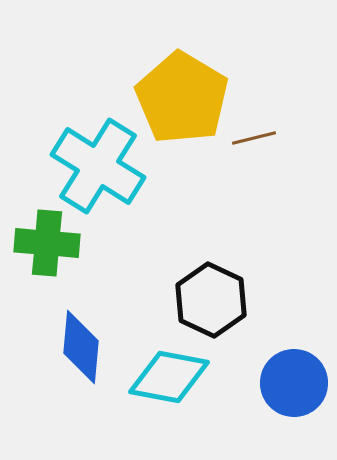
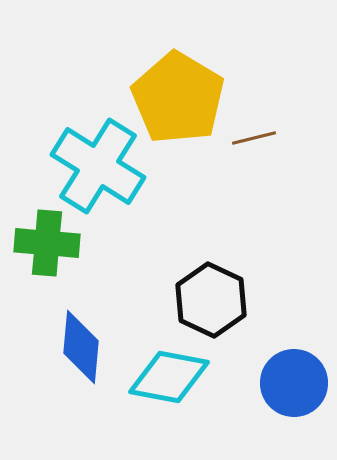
yellow pentagon: moved 4 px left
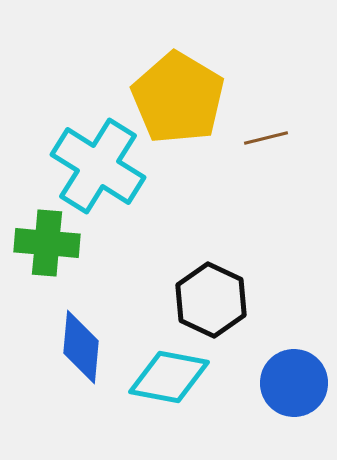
brown line: moved 12 px right
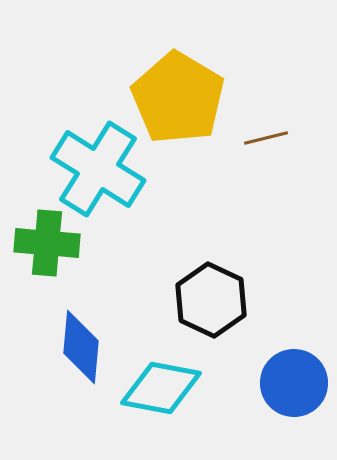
cyan cross: moved 3 px down
cyan diamond: moved 8 px left, 11 px down
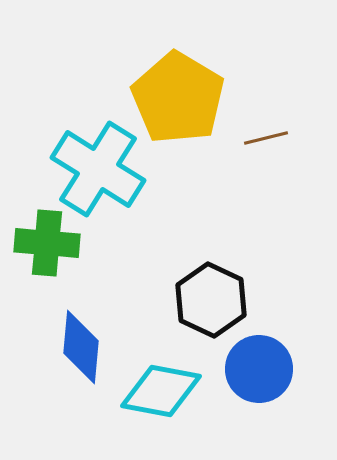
blue circle: moved 35 px left, 14 px up
cyan diamond: moved 3 px down
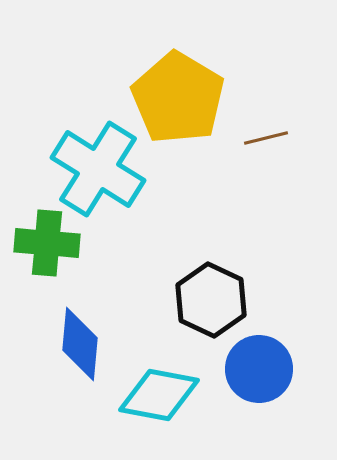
blue diamond: moved 1 px left, 3 px up
cyan diamond: moved 2 px left, 4 px down
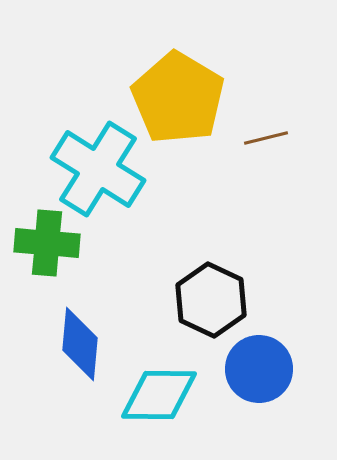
cyan diamond: rotated 10 degrees counterclockwise
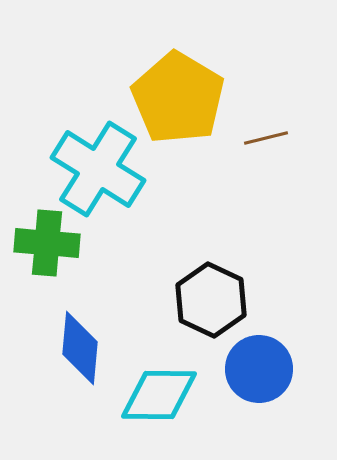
blue diamond: moved 4 px down
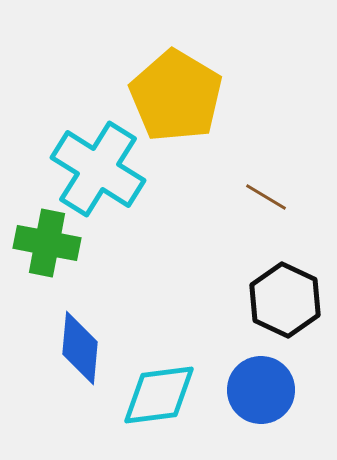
yellow pentagon: moved 2 px left, 2 px up
brown line: moved 59 px down; rotated 45 degrees clockwise
green cross: rotated 6 degrees clockwise
black hexagon: moved 74 px right
blue circle: moved 2 px right, 21 px down
cyan diamond: rotated 8 degrees counterclockwise
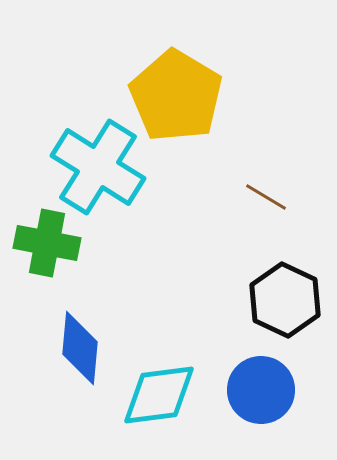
cyan cross: moved 2 px up
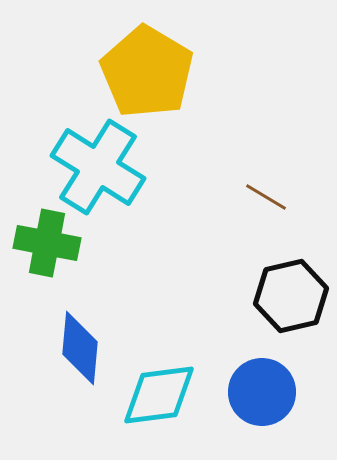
yellow pentagon: moved 29 px left, 24 px up
black hexagon: moved 6 px right, 4 px up; rotated 22 degrees clockwise
blue circle: moved 1 px right, 2 px down
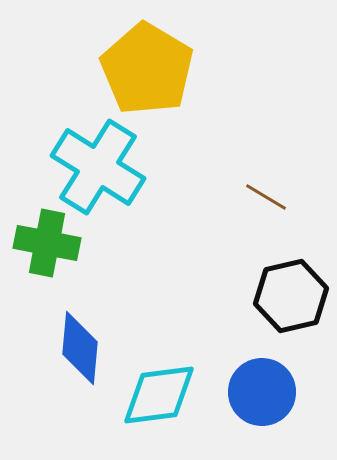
yellow pentagon: moved 3 px up
